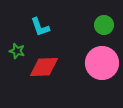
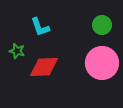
green circle: moved 2 px left
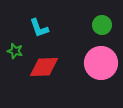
cyan L-shape: moved 1 px left, 1 px down
green star: moved 2 px left
pink circle: moved 1 px left
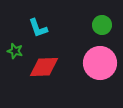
cyan L-shape: moved 1 px left
pink circle: moved 1 px left
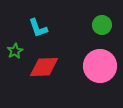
green star: rotated 28 degrees clockwise
pink circle: moved 3 px down
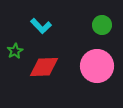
cyan L-shape: moved 3 px right, 2 px up; rotated 25 degrees counterclockwise
pink circle: moved 3 px left
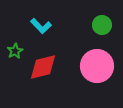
red diamond: moved 1 px left; rotated 12 degrees counterclockwise
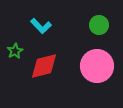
green circle: moved 3 px left
red diamond: moved 1 px right, 1 px up
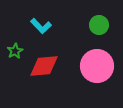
red diamond: rotated 8 degrees clockwise
